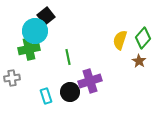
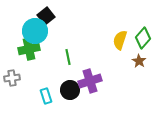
black circle: moved 2 px up
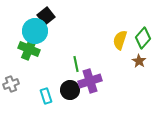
green cross: rotated 35 degrees clockwise
green line: moved 8 px right, 7 px down
gray cross: moved 1 px left, 6 px down; rotated 14 degrees counterclockwise
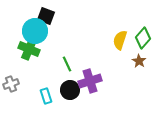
black square: rotated 30 degrees counterclockwise
green line: moved 9 px left; rotated 14 degrees counterclockwise
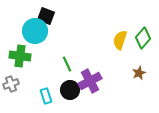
green cross: moved 9 px left, 7 px down; rotated 15 degrees counterclockwise
brown star: moved 12 px down; rotated 16 degrees clockwise
purple cross: rotated 10 degrees counterclockwise
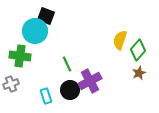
green diamond: moved 5 px left, 12 px down
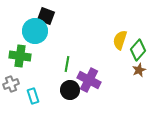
green line: rotated 35 degrees clockwise
brown star: moved 3 px up
purple cross: moved 1 px left, 1 px up; rotated 35 degrees counterclockwise
cyan rectangle: moved 13 px left
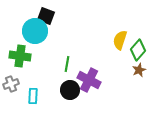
cyan rectangle: rotated 21 degrees clockwise
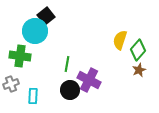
black square: rotated 30 degrees clockwise
